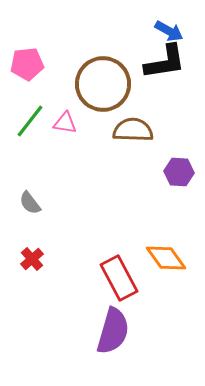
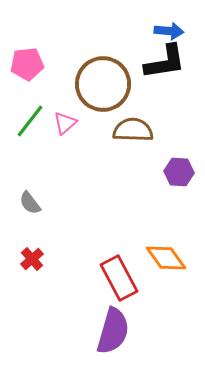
blue arrow: rotated 24 degrees counterclockwise
pink triangle: rotated 50 degrees counterclockwise
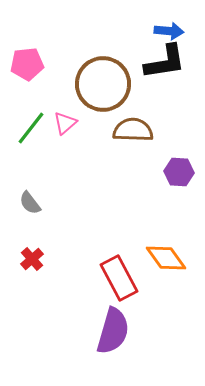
green line: moved 1 px right, 7 px down
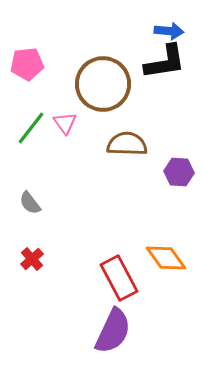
pink triangle: rotated 25 degrees counterclockwise
brown semicircle: moved 6 px left, 14 px down
purple semicircle: rotated 9 degrees clockwise
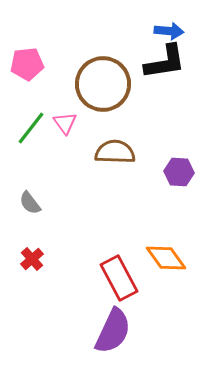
brown semicircle: moved 12 px left, 8 px down
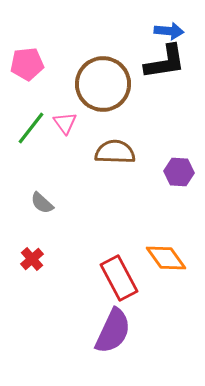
gray semicircle: moved 12 px right; rotated 10 degrees counterclockwise
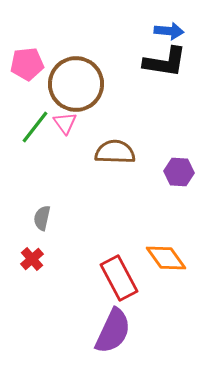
black L-shape: rotated 18 degrees clockwise
brown circle: moved 27 px left
green line: moved 4 px right, 1 px up
gray semicircle: moved 15 px down; rotated 60 degrees clockwise
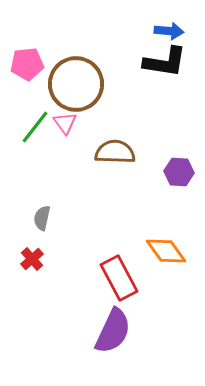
orange diamond: moved 7 px up
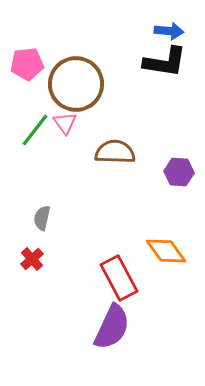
green line: moved 3 px down
purple semicircle: moved 1 px left, 4 px up
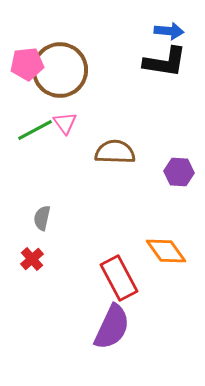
brown circle: moved 16 px left, 14 px up
green line: rotated 24 degrees clockwise
